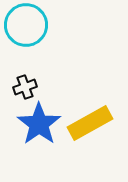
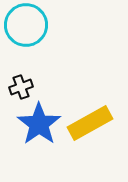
black cross: moved 4 px left
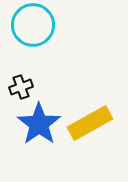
cyan circle: moved 7 px right
